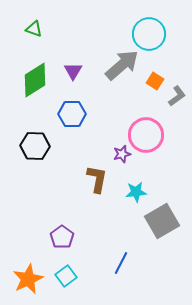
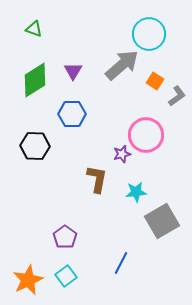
purple pentagon: moved 3 px right
orange star: moved 1 px down
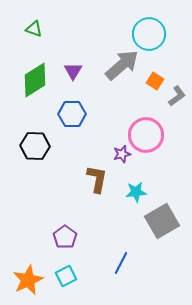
cyan square: rotated 10 degrees clockwise
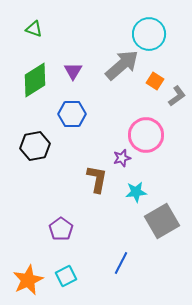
black hexagon: rotated 12 degrees counterclockwise
purple star: moved 4 px down
purple pentagon: moved 4 px left, 8 px up
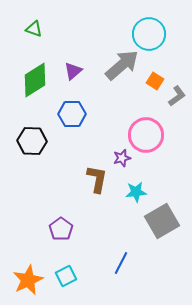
purple triangle: rotated 18 degrees clockwise
black hexagon: moved 3 px left, 5 px up; rotated 12 degrees clockwise
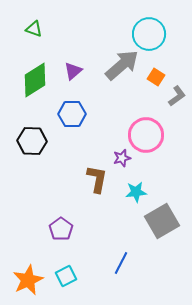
orange square: moved 1 px right, 4 px up
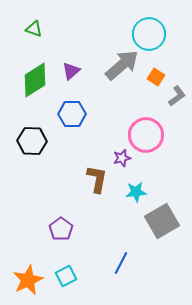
purple triangle: moved 2 px left
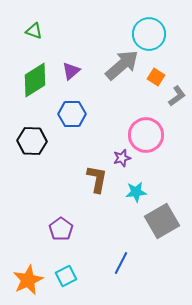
green triangle: moved 2 px down
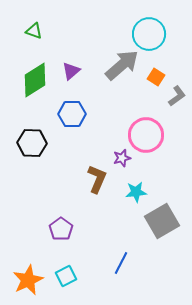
black hexagon: moved 2 px down
brown L-shape: rotated 12 degrees clockwise
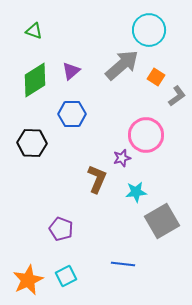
cyan circle: moved 4 px up
purple pentagon: rotated 15 degrees counterclockwise
blue line: moved 2 px right, 1 px down; rotated 70 degrees clockwise
